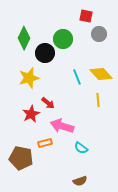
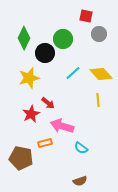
cyan line: moved 4 px left, 4 px up; rotated 70 degrees clockwise
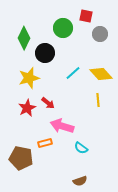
gray circle: moved 1 px right
green circle: moved 11 px up
red star: moved 4 px left, 6 px up
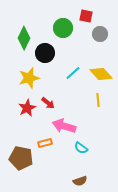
pink arrow: moved 2 px right
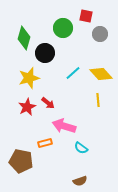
green diamond: rotated 10 degrees counterclockwise
red star: moved 1 px up
brown pentagon: moved 3 px down
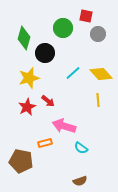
gray circle: moved 2 px left
red arrow: moved 2 px up
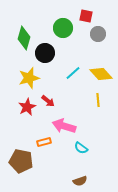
orange rectangle: moved 1 px left, 1 px up
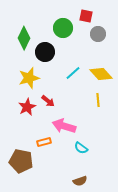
green diamond: rotated 10 degrees clockwise
black circle: moved 1 px up
